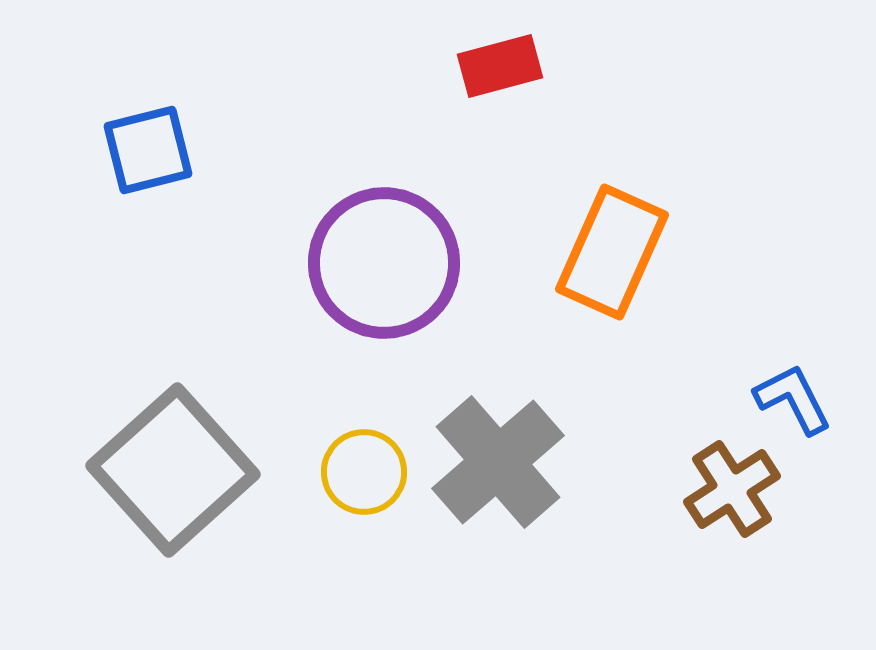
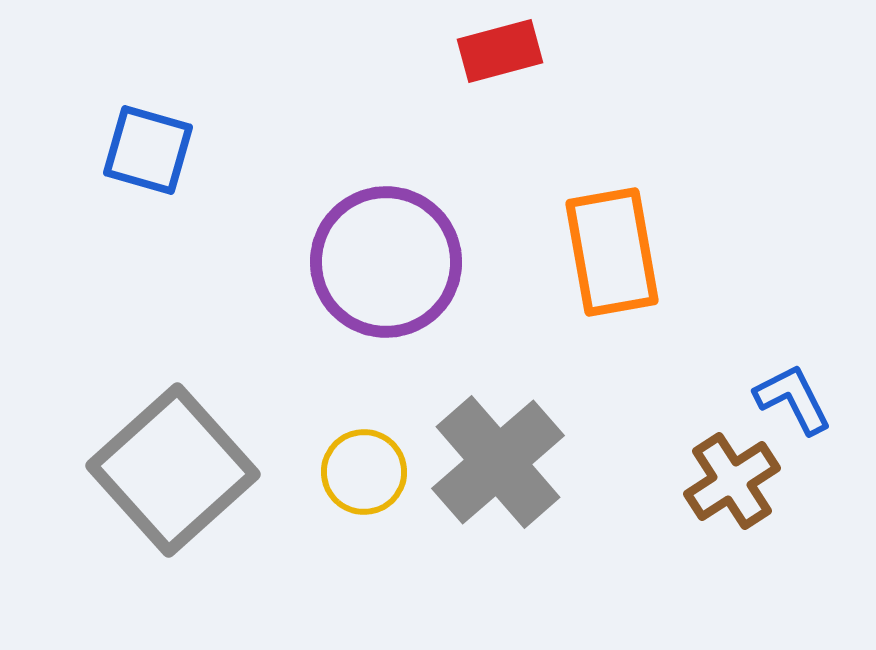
red rectangle: moved 15 px up
blue square: rotated 30 degrees clockwise
orange rectangle: rotated 34 degrees counterclockwise
purple circle: moved 2 px right, 1 px up
brown cross: moved 8 px up
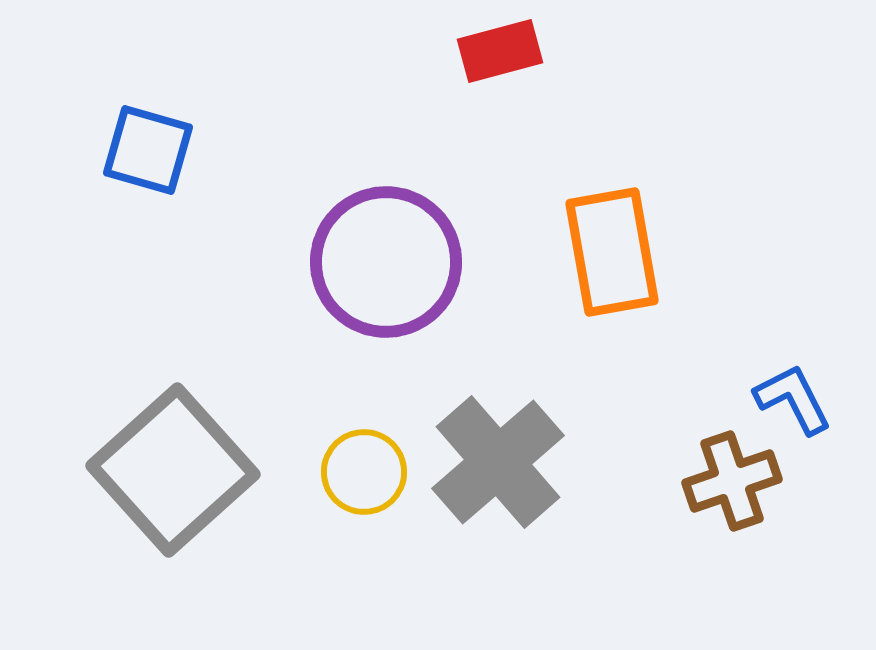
brown cross: rotated 14 degrees clockwise
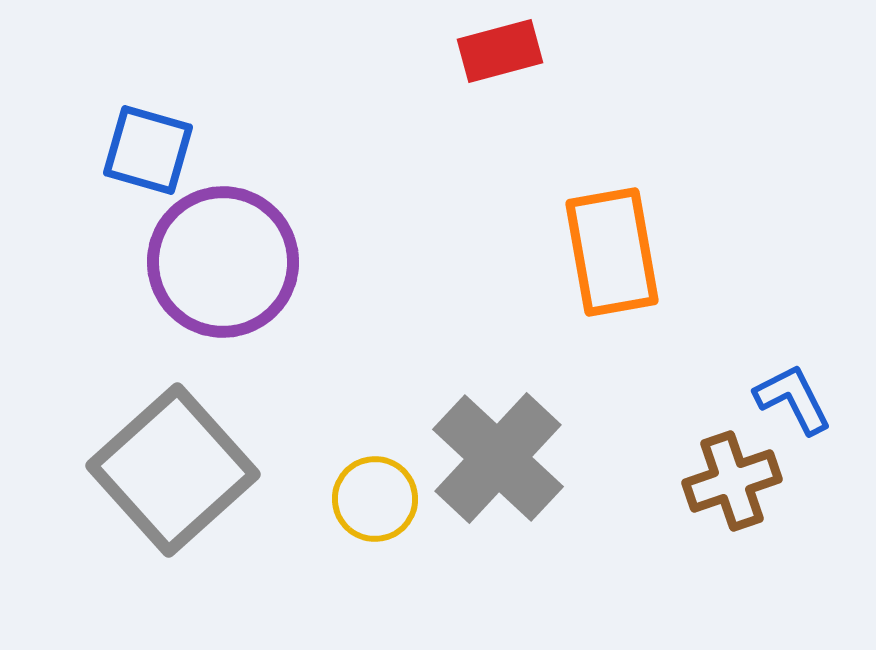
purple circle: moved 163 px left
gray cross: moved 4 px up; rotated 6 degrees counterclockwise
yellow circle: moved 11 px right, 27 px down
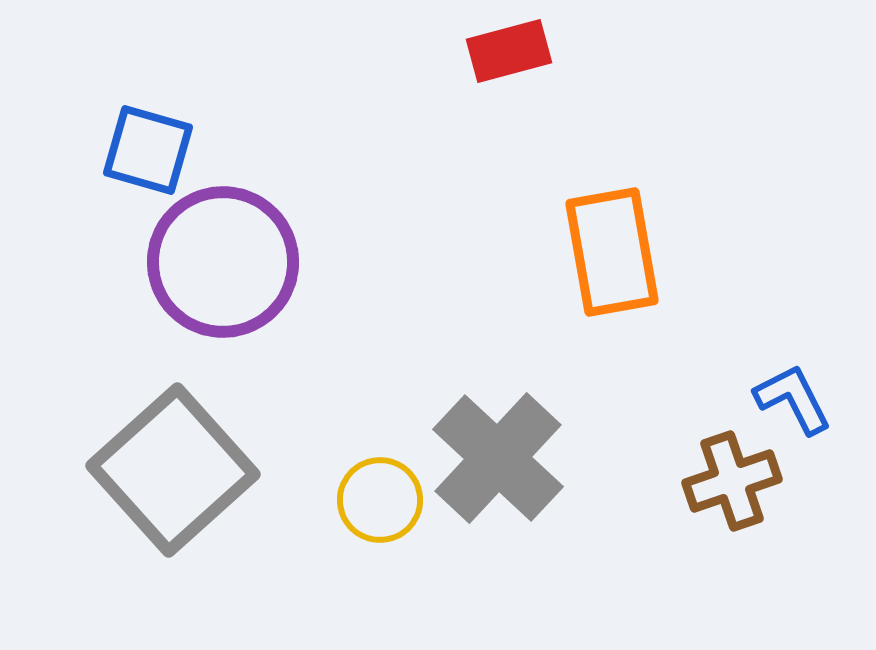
red rectangle: moved 9 px right
yellow circle: moved 5 px right, 1 px down
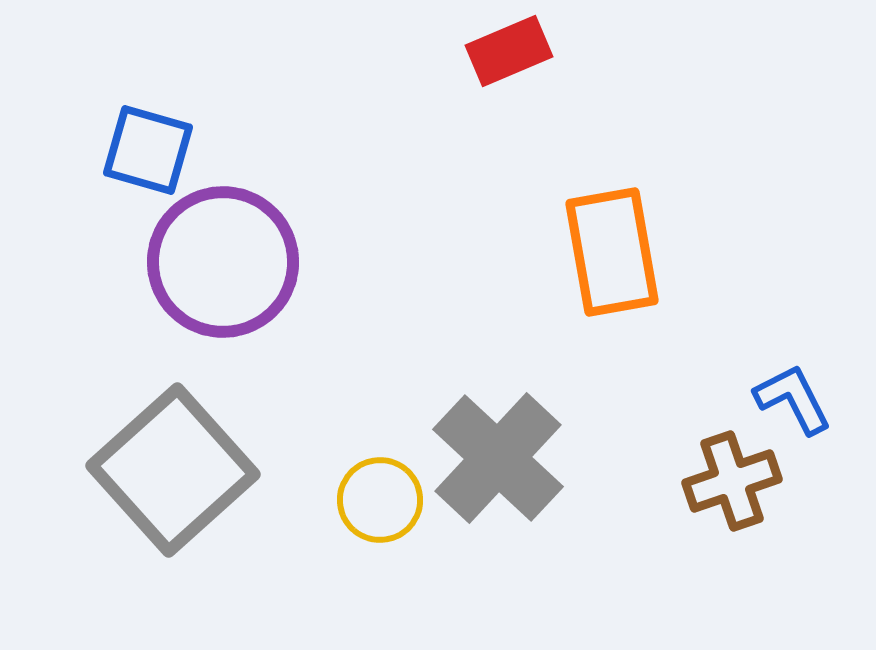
red rectangle: rotated 8 degrees counterclockwise
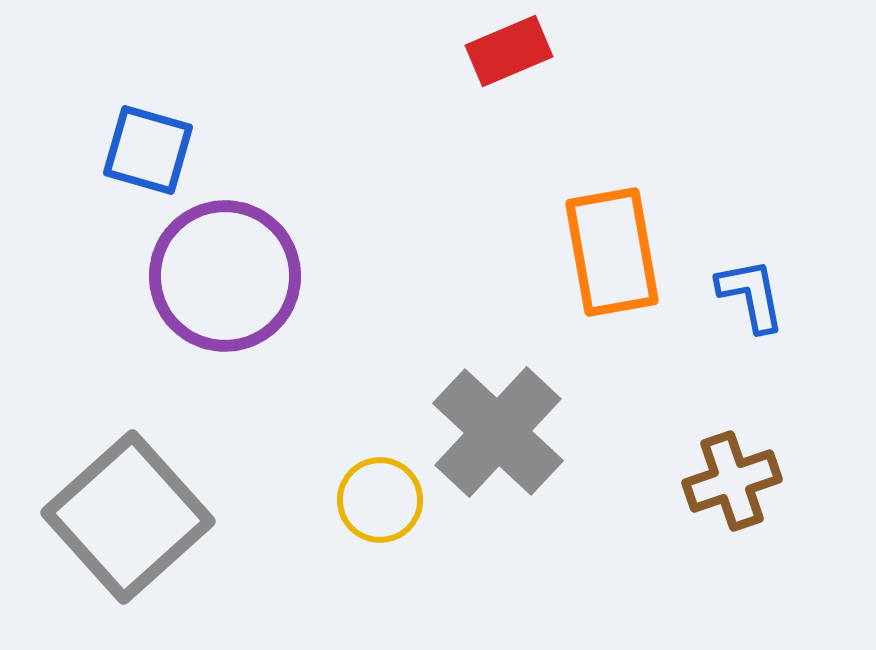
purple circle: moved 2 px right, 14 px down
blue L-shape: moved 42 px left, 104 px up; rotated 16 degrees clockwise
gray cross: moved 26 px up
gray square: moved 45 px left, 47 px down
